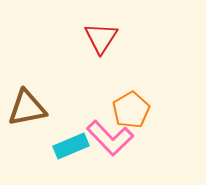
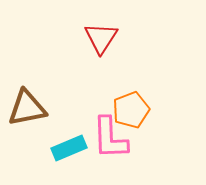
orange pentagon: rotated 9 degrees clockwise
pink L-shape: rotated 42 degrees clockwise
cyan rectangle: moved 2 px left, 2 px down
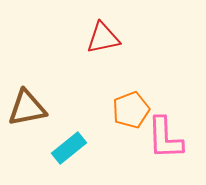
red triangle: moved 2 px right; rotated 45 degrees clockwise
pink L-shape: moved 55 px right
cyan rectangle: rotated 16 degrees counterclockwise
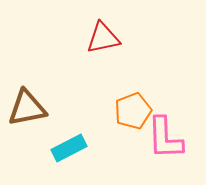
orange pentagon: moved 2 px right, 1 px down
cyan rectangle: rotated 12 degrees clockwise
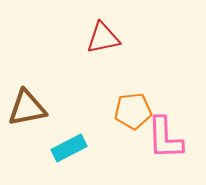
orange pentagon: rotated 15 degrees clockwise
